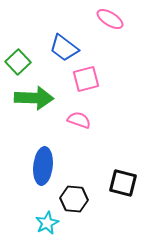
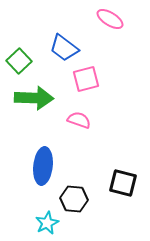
green square: moved 1 px right, 1 px up
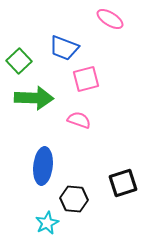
blue trapezoid: rotated 16 degrees counterclockwise
black square: rotated 32 degrees counterclockwise
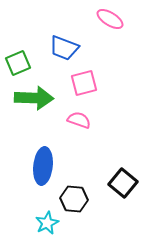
green square: moved 1 px left, 2 px down; rotated 20 degrees clockwise
pink square: moved 2 px left, 4 px down
black square: rotated 32 degrees counterclockwise
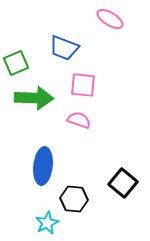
green square: moved 2 px left
pink square: moved 1 px left, 2 px down; rotated 20 degrees clockwise
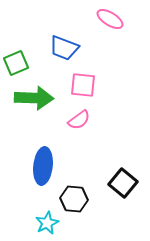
pink semicircle: rotated 125 degrees clockwise
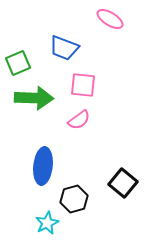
green square: moved 2 px right
black hexagon: rotated 20 degrees counterclockwise
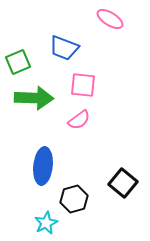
green square: moved 1 px up
cyan star: moved 1 px left
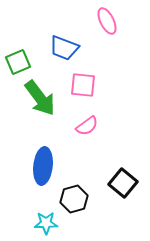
pink ellipse: moved 3 px left, 2 px down; rotated 32 degrees clockwise
green arrow: moved 6 px right; rotated 51 degrees clockwise
pink semicircle: moved 8 px right, 6 px down
cyan star: rotated 25 degrees clockwise
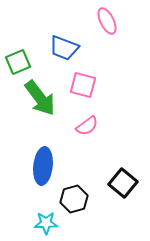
pink square: rotated 8 degrees clockwise
